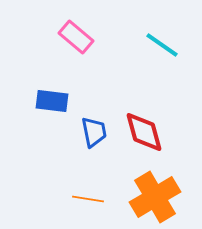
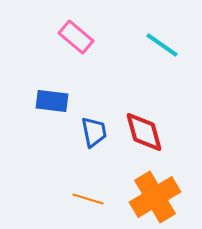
orange line: rotated 8 degrees clockwise
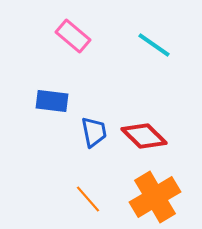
pink rectangle: moved 3 px left, 1 px up
cyan line: moved 8 px left
red diamond: moved 4 px down; rotated 30 degrees counterclockwise
orange line: rotated 32 degrees clockwise
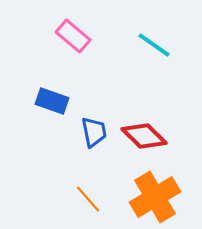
blue rectangle: rotated 12 degrees clockwise
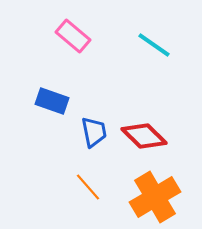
orange line: moved 12 px up
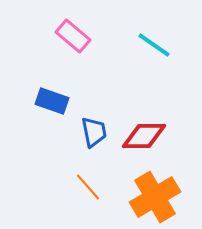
red diamond: rotated 45 degrees counterclockwise
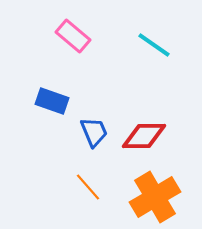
blue trapezoid: rotated 12 degrees counterclockwise
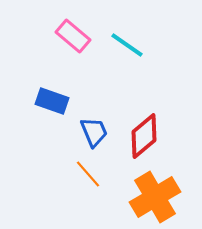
cyan line: moved 27 px left
red diamond: rotated 39 degrees counterclockwise
orange line: moved 13 px up
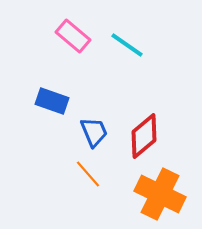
orange cross: moved 5 px right, 3 px up; rotated 33 degrees counterclockwise
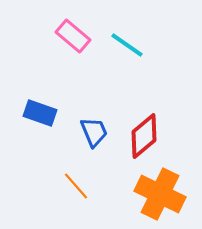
blue rectangle: moved 12 px left, 12 px down
orange line: moved 12 px left, 12 px down
